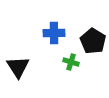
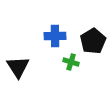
blue cross: moved 1 px right, 3 px down
black pentagon: rotated 10 degrees clockwise
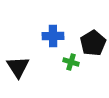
blue cross: moved 2 px left
black pentagon: moved 2 px down
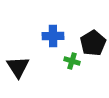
green cross: moved 1 px right, 1 px up
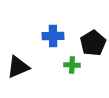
green cross: moved 4 px down; rotated 14 degrees counterclockwise
black triangle: rotated 40 degrees clockwise
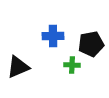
black pentagon: moved 2 px left, 1 px down; rotated 20 degrees clockwise
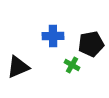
green cross: rotated 28 degrees clockwise
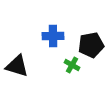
black pentagon: moved 1 px down
black triangle: moved 1 px left, 1 px up; rotated 40 degrees clockwise
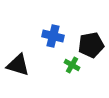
blue cross: rotated 15 degrees clockwise
black triangle: moved 1 px right, 1 px up
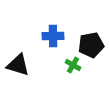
blue cross: rotated 15 degrees counterclockwise
green cross: moved 1 px right
